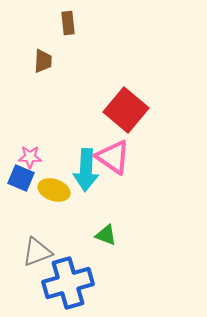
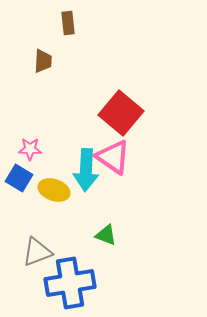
red square: moved 5 px left, 3 px down
pink star: moved 8 px up
blue square: moved 2 px left; rotated 8 degrees clockwise
blue cross: moved 2 px right; rotated 6 degrees clockwise
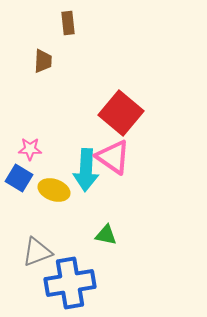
green triangle: rotated 10 degrees counterclockwise
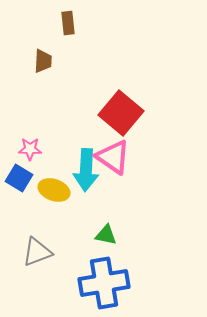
blue cross: moved 34 px right
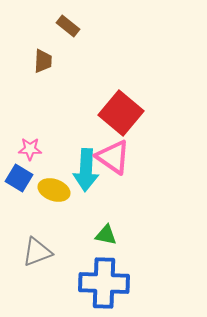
brown rectangle: moved 3 px down; rotated 45 degrees counterclockwise
blue cross: rotated 12 degrees clockwise
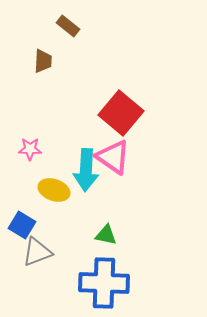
blue square: moved 3 px right, 47 px down
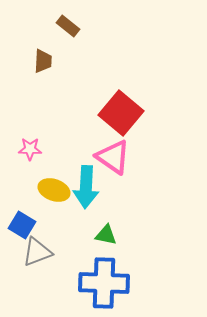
cyan arrow: moved 17 px down
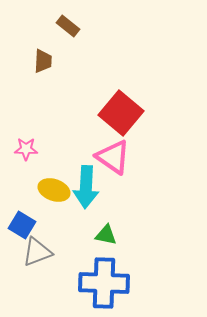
pink star: moved 4 px left
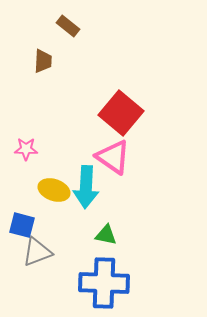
blue square: rotated 16 degrees counterclockwise
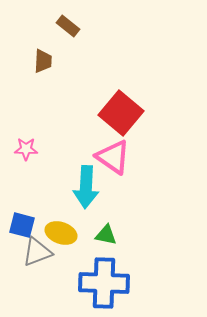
yellow ellipse: moved 7 px right, 43 px down
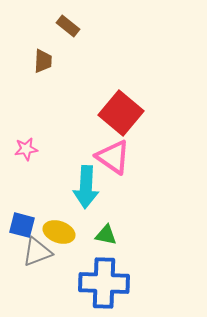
pink star: rotated 10 degrees counterclockwise
yellow ellipse: moved 2 px left, 1 px up
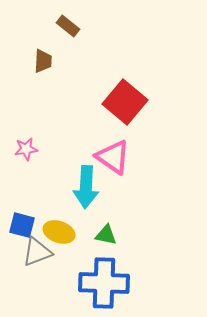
red square: moved 4 px right, 11 px up
